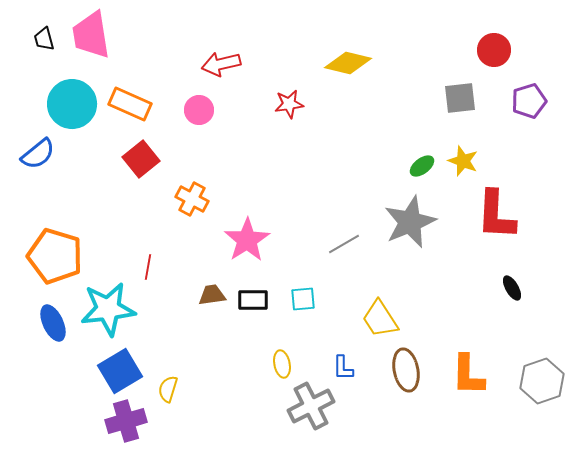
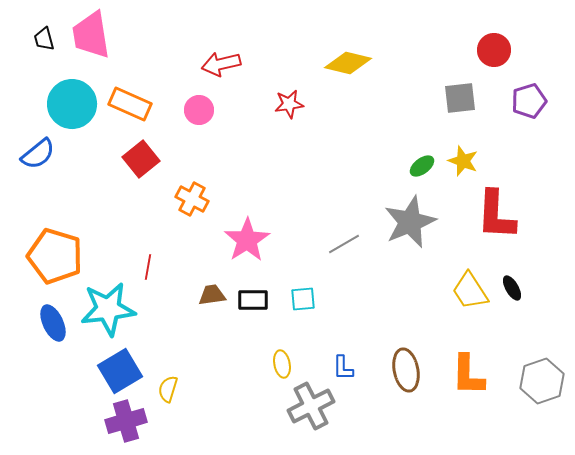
yellow trapezoid: moved 90 px right, 28 px up
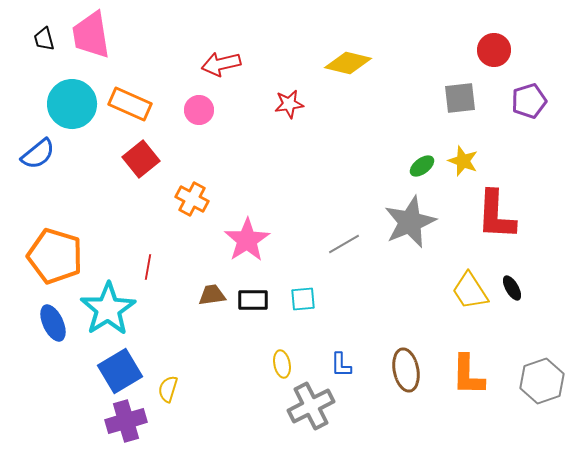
cyan star: rotated 26 degrees counterclockwise
blue L-shape: moved 2 px left, 3 px up
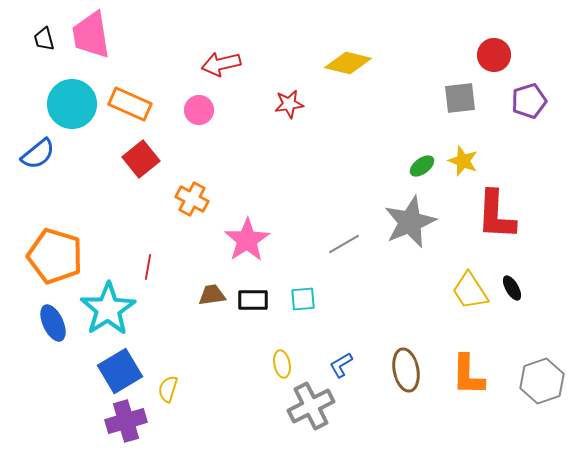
red circle: moved 5 px down
blue L-shape: rotated 60 degrees clockwise
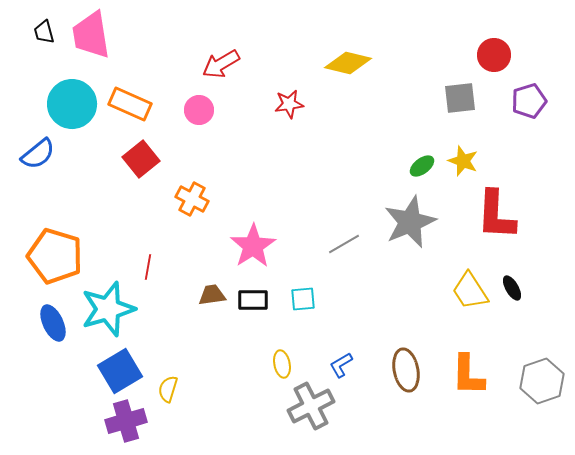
black trapezoid: moved 7 px up
red arrow: rotated 18 degrees counterclockwise
pink star: moved 6 px right, 6 px down
cyan star: rotated 16 degrees clockwise
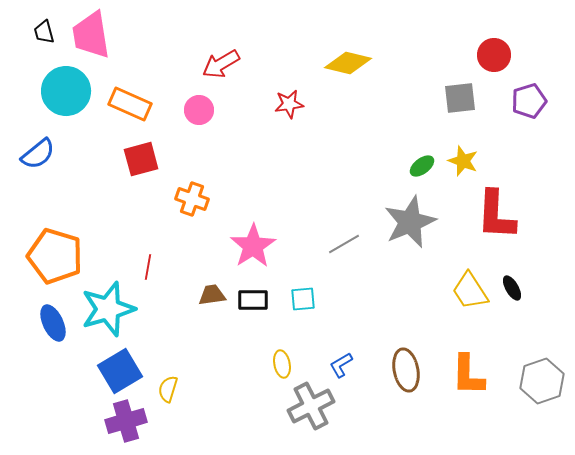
cyan circle: moved 6 px left, 13 px up
red square: rotated 24 degrees clockwise
orange cross: rotated 8 degrees counterclockwise
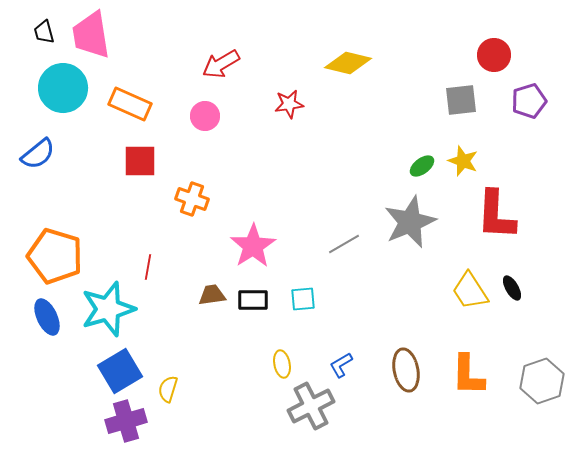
cyan circle: moved 3 px left, 3 px up
gray square: moved 1 px right, 2 px down
pink circle: moved 6 px right, 6 px down
red square: moved 1 px left, 2 px down; rotated 15 degrees clockwise
blue ellipse: moved 6 px left, 6 px up
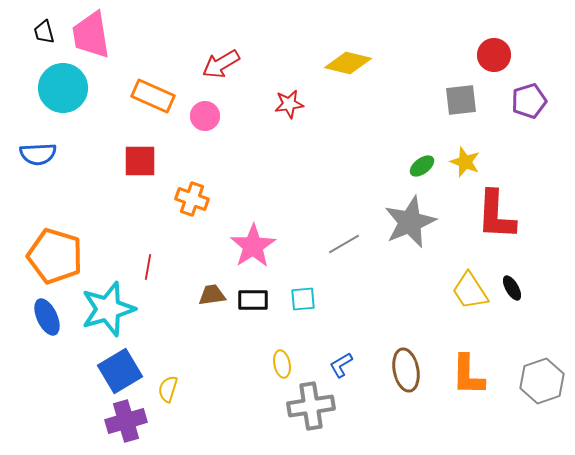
orange rectangle: moved 23 px right, 8 px up
blue semicircle: rotated 36 degrees clockwise
yellow star: moved 2 px right, 1 px down
gray cross: rotated 18 degrees clockwise
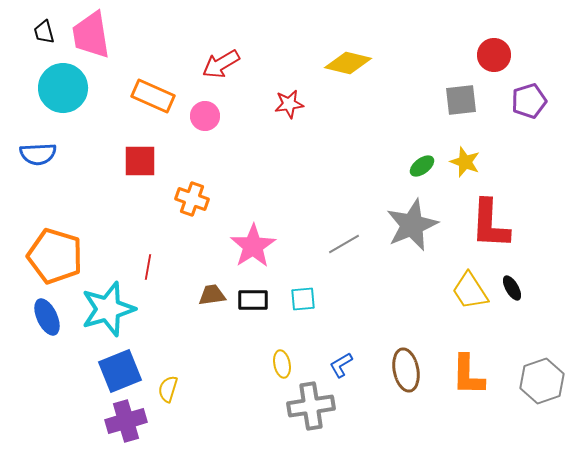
red L-shape: moved 6 px left, 9 px down
gray star: moved 2 px right, 3 px down
blue square: rotated 9 degrees clockwise
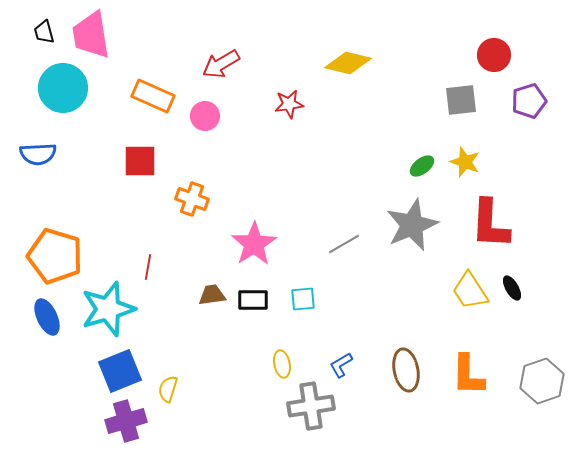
pink star: moved 1 px right, 2 px up
